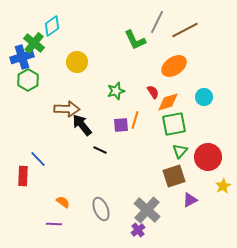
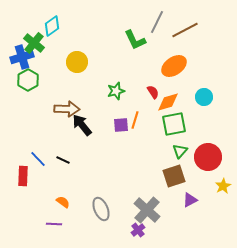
black line: moved 37 px left, 10 px down
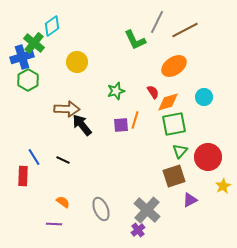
blue line: moved 4 px left, 2 px up; rotated 12 degrees clockwise
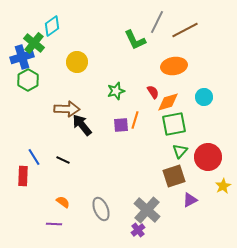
orange ellipse: rotated 25 degrees clockwise
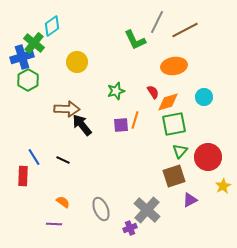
purple cross: moved 8 px left, 2 px up; rotated 16 degrees clockwise
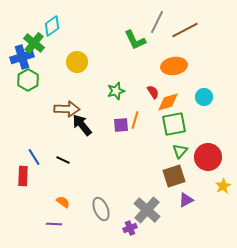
purple triangle: moved 4 px left
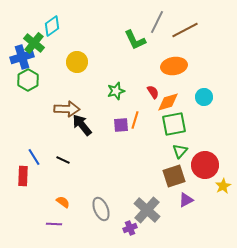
red circle: moved 3 px left, 8 px down
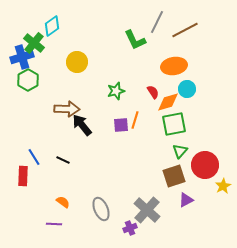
cyan circle: moved 17 px left, 8 px up
